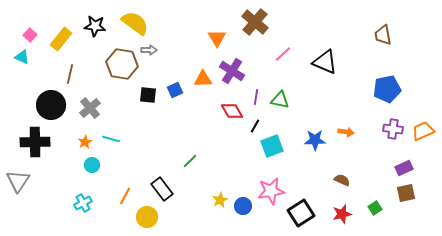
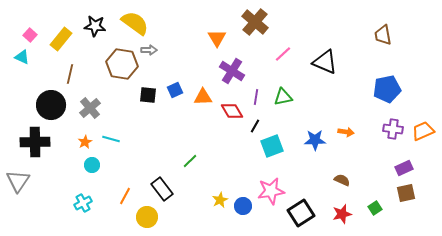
orange triangle at (203, 79): moved 18 px down
green triangle at (280, 100): moved 3 px right, 3 px up; rotated 24 degrees counterclockwise
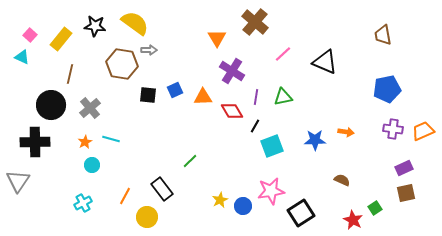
red star at (342, 214): moved 11 px right, 6 px down; rotated 30 degrees counterclockwise
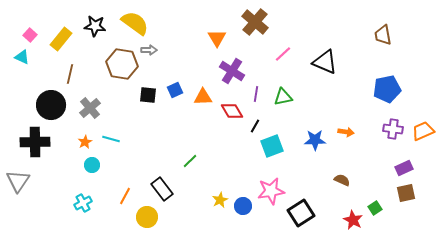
purple line at (256, 97): moved 3 px up
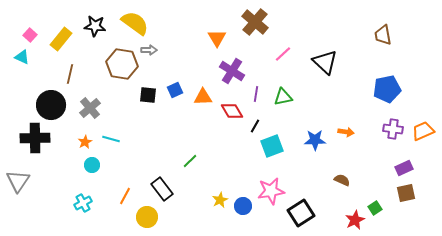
black triangle at (325, 62): rotated 20 degrees clockwise
black cross at (35, 142): moved 4 px up
red star at (353, 220): moved 2 px right; rotated 18 degrees clockwise
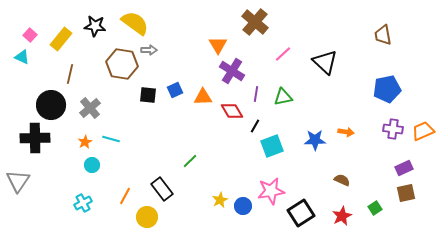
orange triangle at (217, 38): moved 1 px right, 7 px down
red star at (355, 220): moved 13 px left, 4 px up
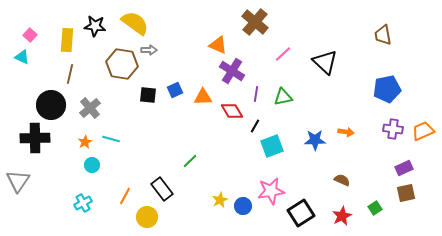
yellow rectangle at (61, 39): moved 6 px right, 1 px down; rotated 35 degrees counterclockwise
orange triangle at (218, 45): rotated 36 degrees counterclockwise
